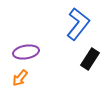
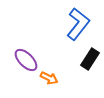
purple ellipse: moved 8 px down; rotated 55 degrees clockwise
orange arrow: moved 29 px right; rotated 102 degrees counterclockwise
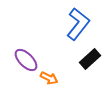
black rectangle: rotated 15 degrees clockwise
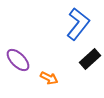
purple ellipse: moved 8 px left
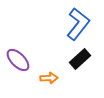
black rectangle: moved 10 px left
orange arrow: rotated 30 degrees counterclockwise
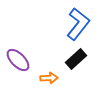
black rectangle: moved 4 px left
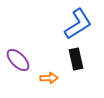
blue L-shape: rotated 20 degrees clockwise
black rectangle: rotated 60 degrees counterclockwise
